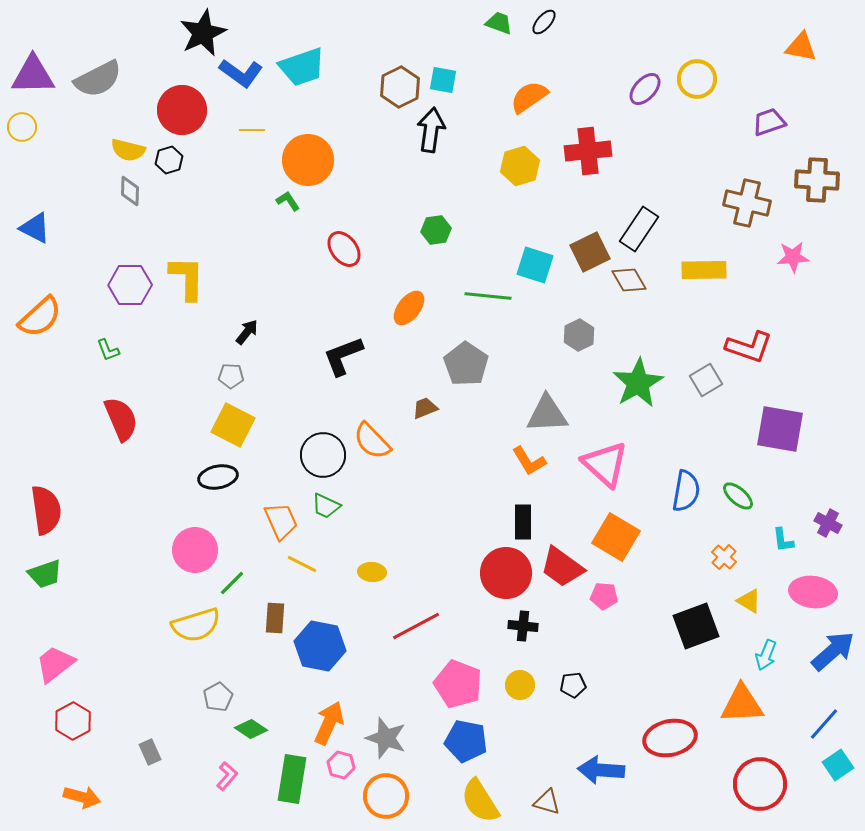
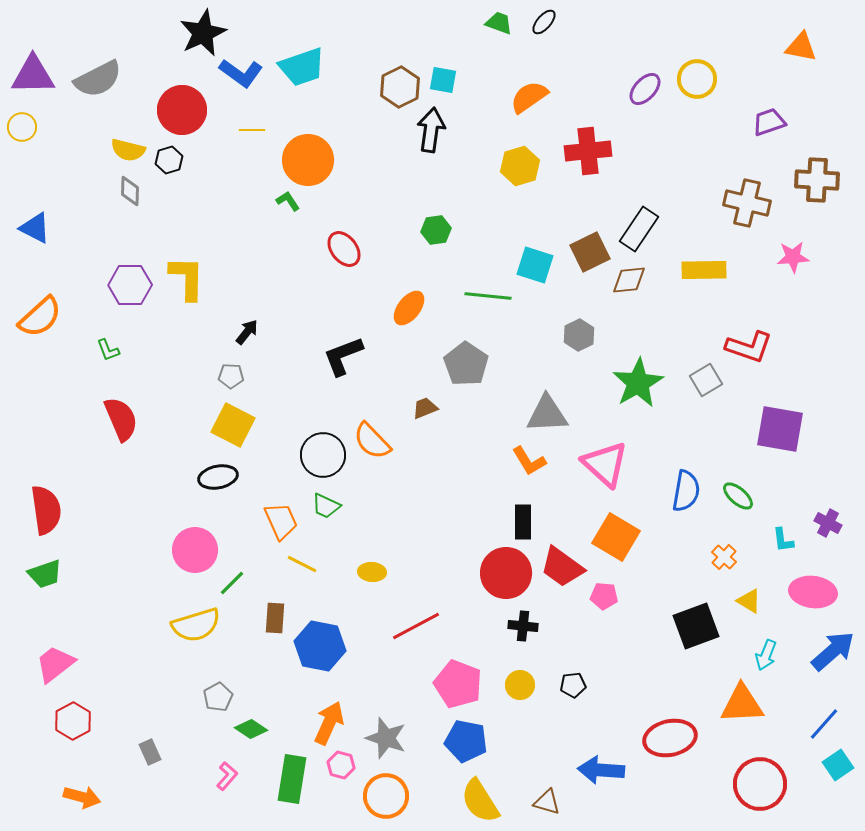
brown diamond at (629, 280): rotated 66 degrees counterclockwise
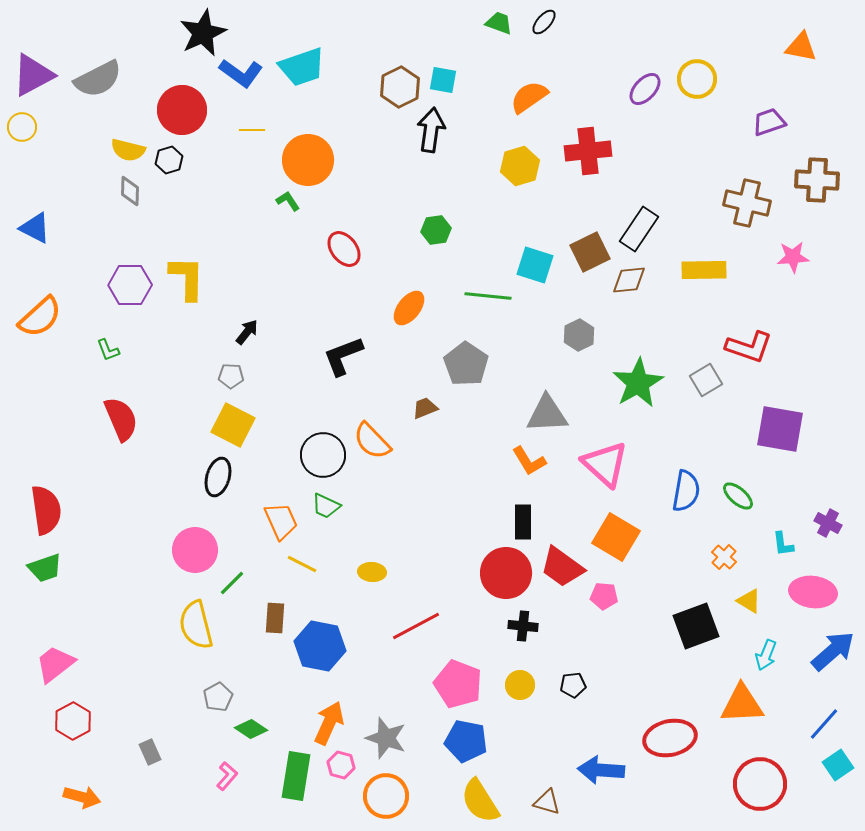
purple triangle at (33, 75): rotated 27 degrees counterclockwise
black ellipse at (218, 477): rotated 63 degrees counterclockwise
cyan L-shape at (783, 540): moved 4 px down
green trapezoid at (45, 574): moved 6 px up
yellow semicircle at (196, 625): rotated 93 degrees clockwise
green rectangle at (292, 779): moved 4 px right, 3 px up
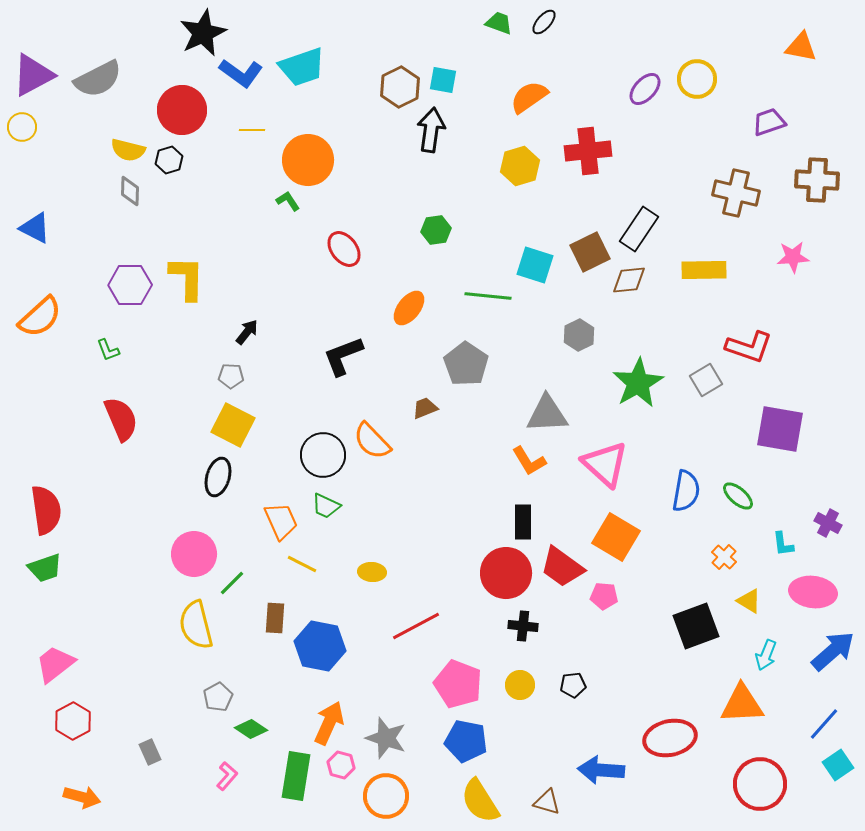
brown cross at (747, 203): moved 11 px left, 10 px up
pink circle at (195, 550): moved 1 px left, 4 px down
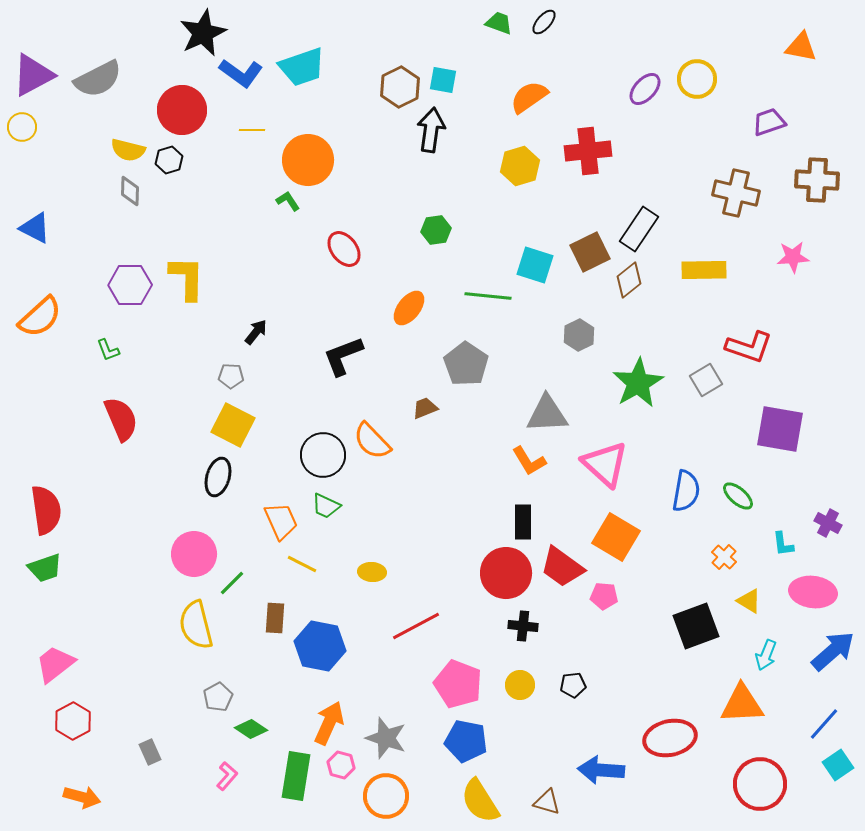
brown diamond at (629, 280): rotated 33 degrees counterclockwise
black arrow at (247, 332): moved 9 px right
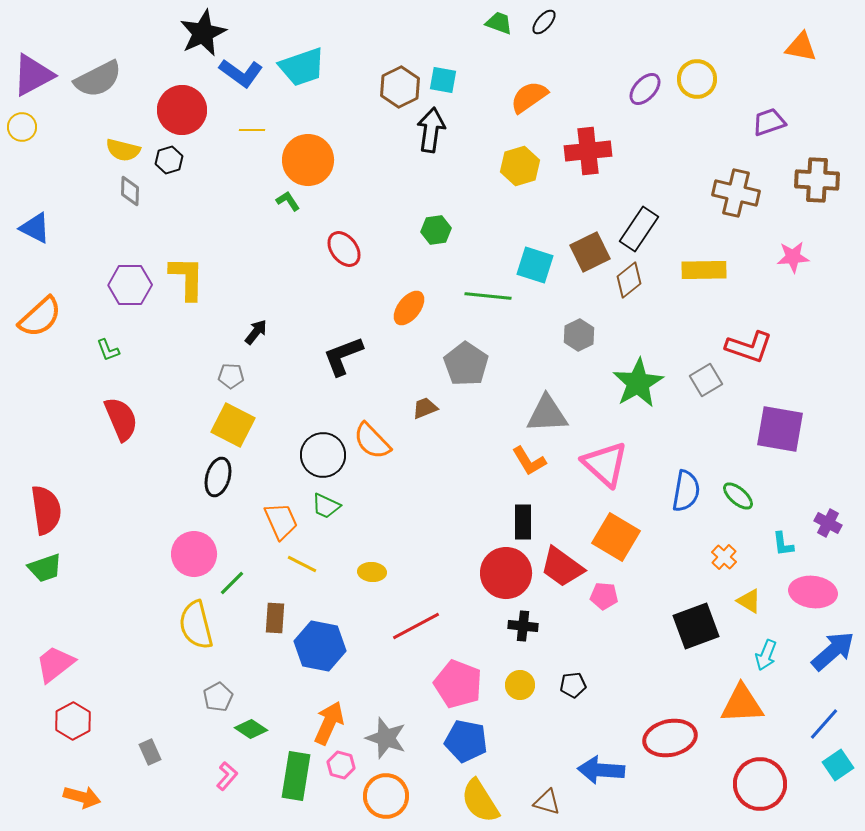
yellow semicircle at (128, 150): moved 5 px left
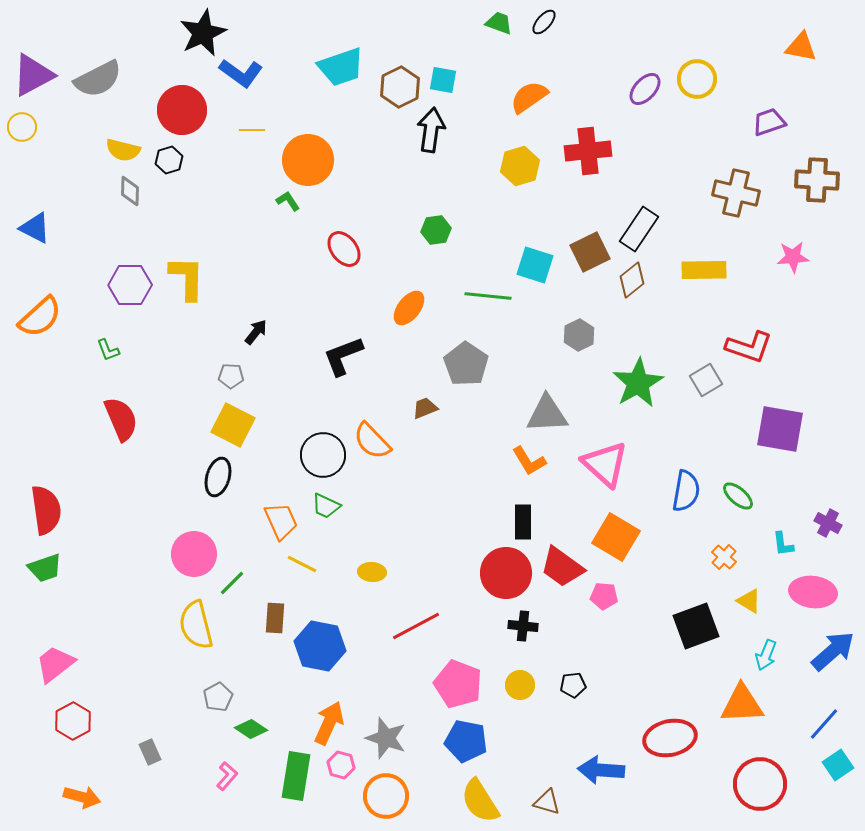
cyan trapezoid at (302, 67): moved 39 px right
brown diamond at (629, 280): moved 3 px right
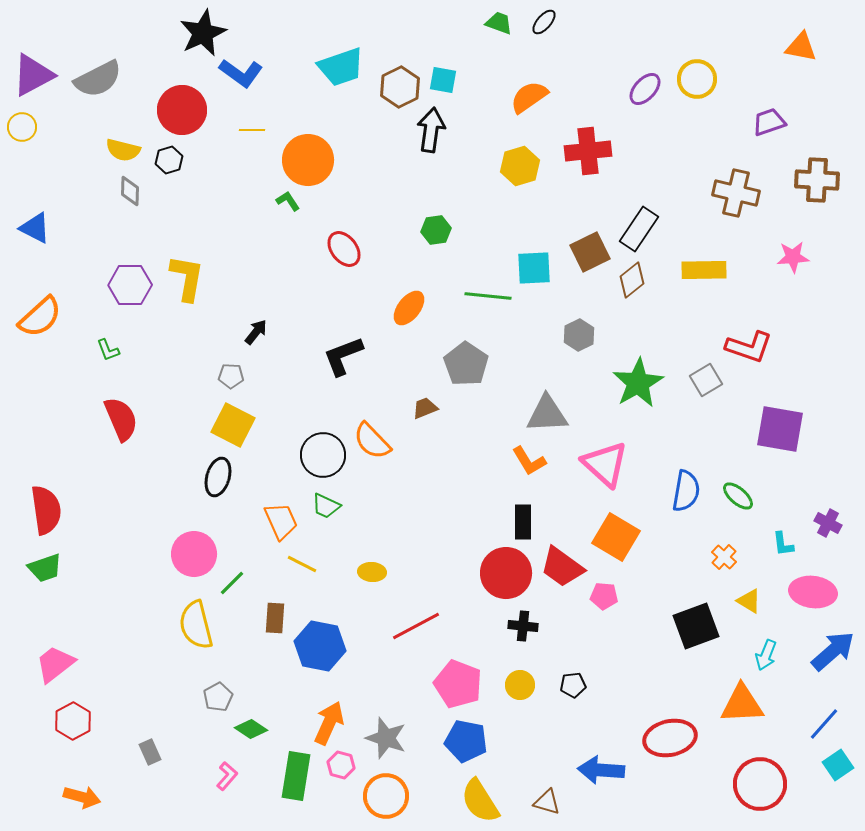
cyan square at (535, 265): moved 1 px left, 3 px down; rotated 21 degrees counterclockwise
yellow L-shape at (187, 278): rotated 9 degrees clockwise
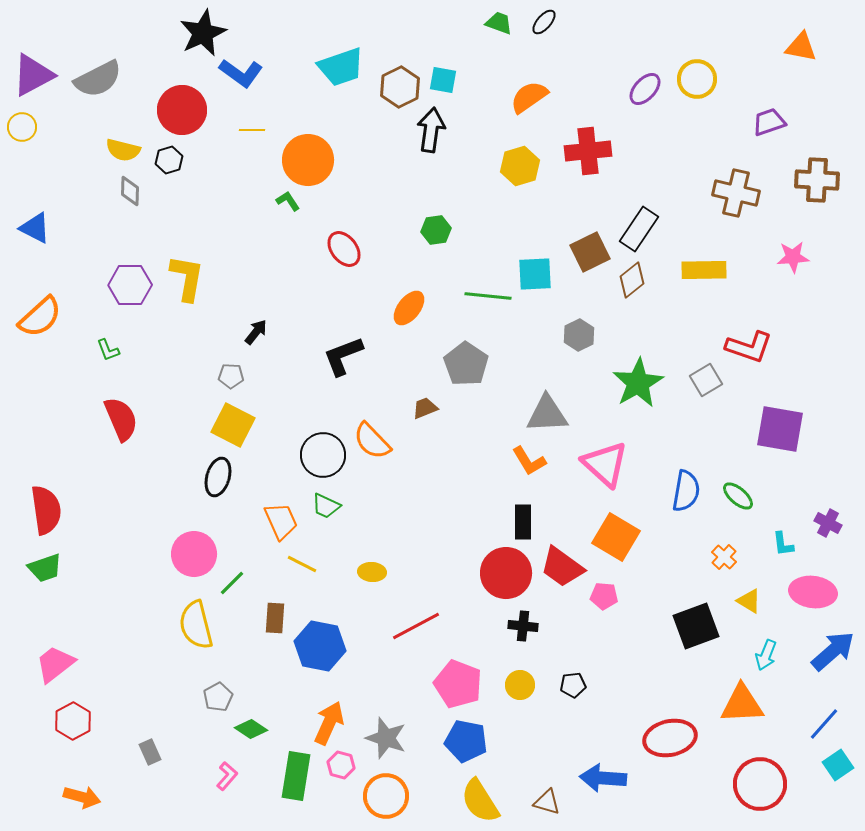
cyan square at (534, 268): moved 1 px right, 6 px down
blue arrow at (601, 770): moved 2 px right, 8 px down
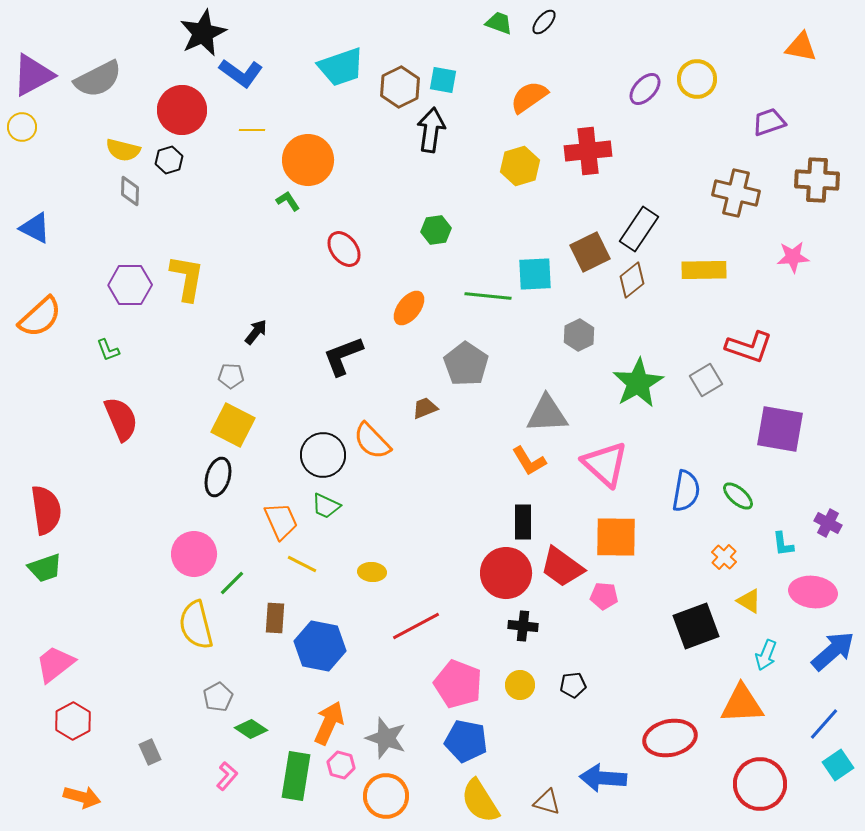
orange square at (616, 537): rotated 30 degrees counterclockwise
